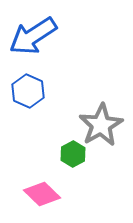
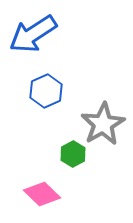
blue arrow: moved 2 px up
blue hexagon: moved 18 px right; rotated 12 degrees clockwise
gray star: moved 2 px right, 1 px up
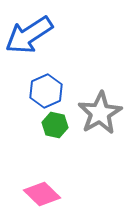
blue arrow: moved 4 px left, 1 px down
gray star: moved 3 px left, 11 px up
green hexagon: moved 18 px left, 29 px up; rotated 20 degrees counterclockwise
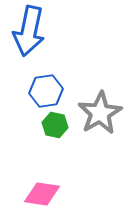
blue arrow: moved 4 px up; rotated 45 degrees counterclockwise
blue hexagon: rotated 16 degrees clockwise
pink diamond: rotated 36 degrees counterclockwise
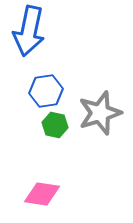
gray star: rotated 12 degrees clockwise
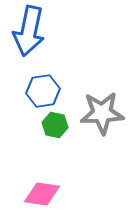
blue hexagon: moved 3 px left
gray star: moved 2 px right; rotated 15 degrees clockwise
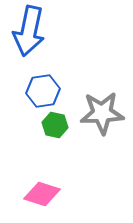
pink diamond: rotated 9 degrees clockwise
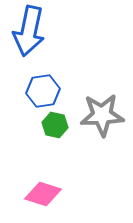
gray star: moved 2 px down
pink diamond: moved 1 px right
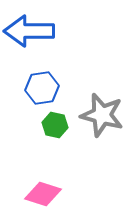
blue arrow: rotated 78 degrees clockwise
blue hexagon: moved 1 px left, 3 px up
gray star: rotated 18 degrees clockwise
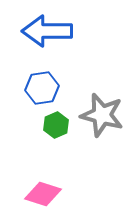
blue arrow: moved 18 px right
green hexagon: moved 1 px right; rotated 25 degrees clockwise
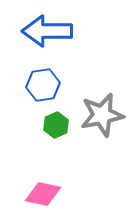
blue hexagon: moved 1 px right, 3 px up
gray star: rotated 27 degrees counterclockwise
pink diamond: rotated 6 degrees counterclockwise
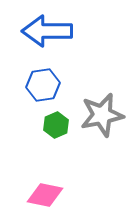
pink diamond: moved 2 px right, 1 px down
